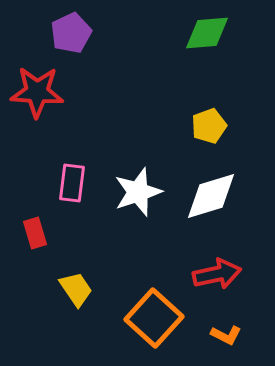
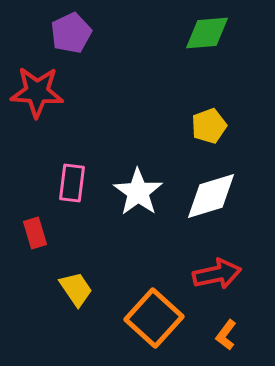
white star: rotated 18 degrees counterclockwise
orange L-shape: rotated 100 degrees clockwise
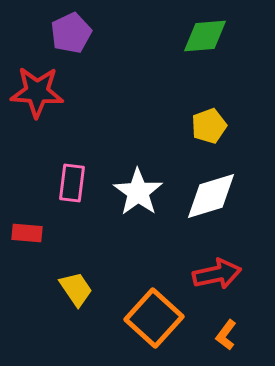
green diamond: moved 2 px left, 3 px down
red rectangle: moved 8 px left; rotated 68 degrees counterclockwise
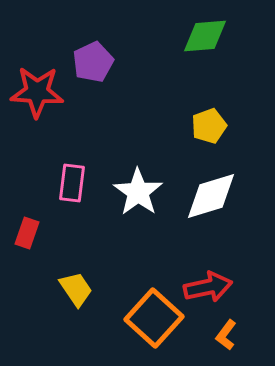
purple pentagon: moved 22 px right, 29 px down
red rectangle: rotated 76 degrees counterclockwise
red arrow: moved 9 px left, 13 px down
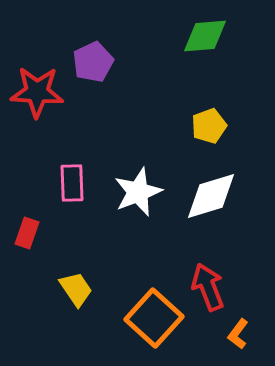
pink rectangle: rotated 9 degrees counterclockwise
white star: rotated 15 degrees clockwise
red arrow: rotated 99 degrees counterclockwise
orange L-shape: moved 12 px right, 1 px up
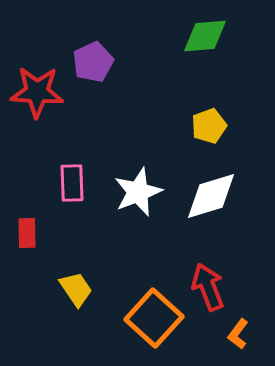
red rectangle: rotated 20 degrees counterclockwise
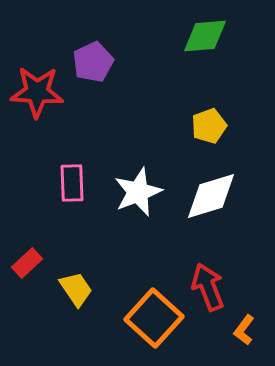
red rectangle: moved 30 px down; rotated 48 degrees clockwise
orange L-shape: moved 6 px right, 4 px up
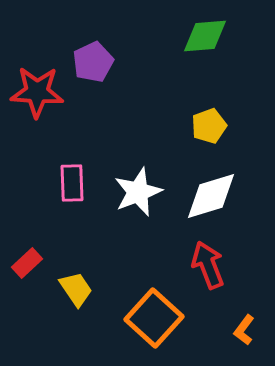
red arrow: moved 22 px up
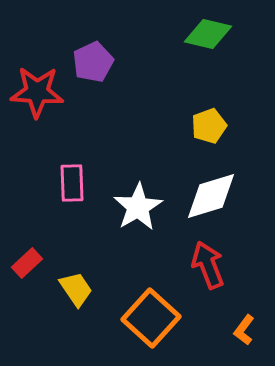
green diamond: moved 3 px right, 2 px up; rotated 18 degrees clockwise
white star: moved 15 px down; rotated 9 degrees counterclockwise
orange square: moved 3 px left
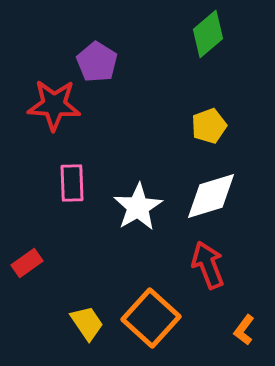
green diamond: rotated 54 degrees counterclockwise
purple pentagon: moved 4 px right; rotated 15 degrees counterclockwise
red star: moved 17 px right, 13 px down
red rectangle: rotated 8 degrees clockwise
yellow trapezoid: moved 11 px right, 34 px down
